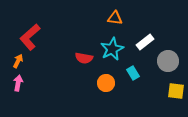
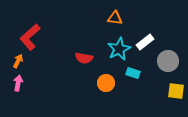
cyan star: moved 7 px right
cyan rectangle: rotated 40 degrees counterclockwise
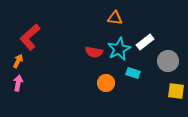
red semicircle: moved 10 px right, 6 px up
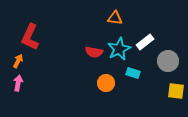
red L-shape: rotated 24 degrees counterclockwise
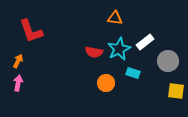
red L-shape: moved 1 px right, 6 px up; rotated 44 degrees counterclockwise
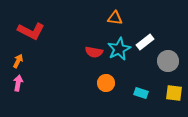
red L-shape: rotated 44 degrees counterclockwise
cyan rectangle: moved 8 px right, 20 px down
yellow square: moved 2 px left, 2 px down
